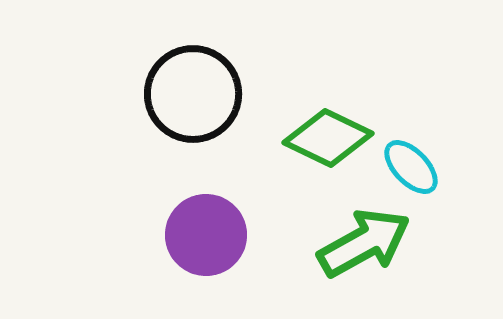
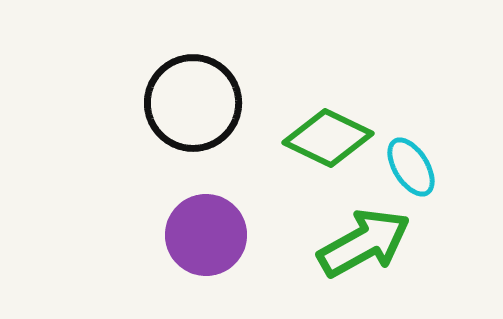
black circle: moved 9 px down
cyan ellipse: rotated 12 degrees clockwise
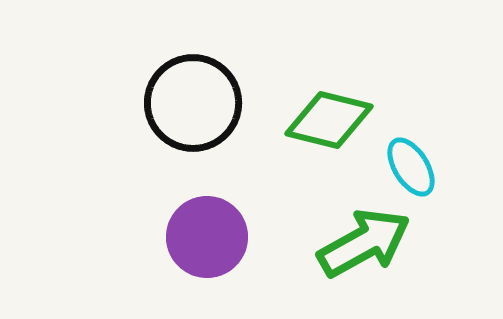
green diamond: moved 1 px right, 18 px up; rotated 12 degrees counterclockwise
purple circle: moved 1 px right, 2 px down
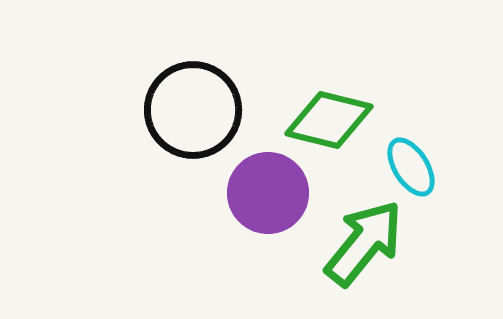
black circle: moved 7 px down
purple circle: moved 61 px right, 44 px up
green arrow: rotated 22 degrees counterclockwise
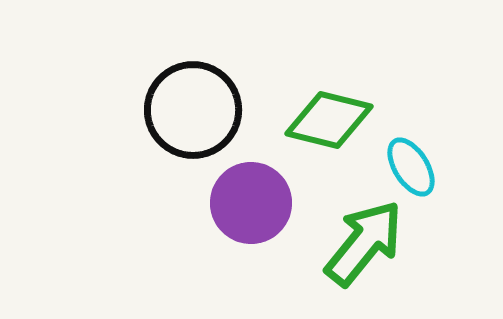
purple circle: moved 17 px left, 10 px down
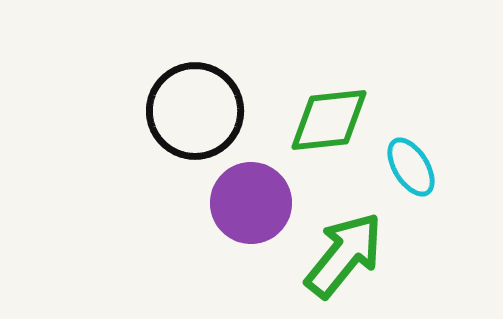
black circle: moved 2 px right, 1 px down
green diamond: rotated 20 degrees counterclockwise
green arrow: moved 20 px left, 12 px down
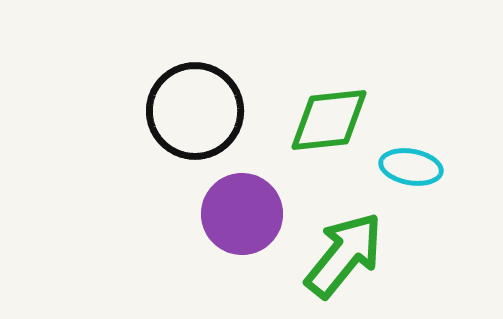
cyan ellipse: rotated 48 degrees counterclockwise
purple circle: moved 9 px left, 11 px down
